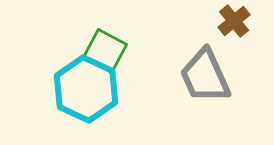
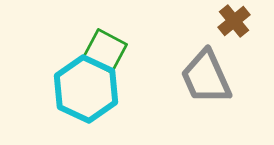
gray trapezoid: moved 1 px right, 1 px down
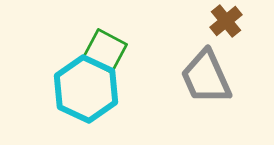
brown cross: moved 8 px left
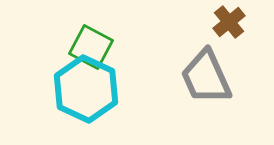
brown cross: moved 3 px right, 1 px down
green square: moved 14 px left, 4 px up
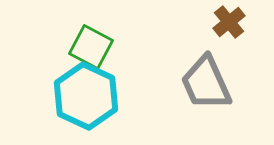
gray trapezoid: moved 6 px down
cyan hexagon: moved 7 px down
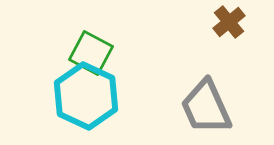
green square: moved 6 px down
gray trapezoid: moved 24 px down
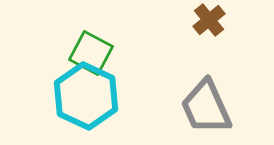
brown cross: moved 20 px left, 2 px up
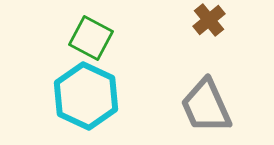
green square: moved 15 px up
gray trapezoid: moved 1 px up
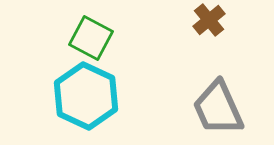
gray trapezoid: moved 12 px right, 2 px down
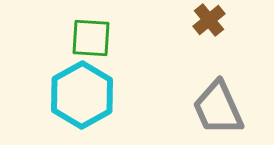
green square: rotated 24 degrees counterclockwise
cyan hexagon: moved 4 px left, 1 px up; rotated 6 degrees clockwise
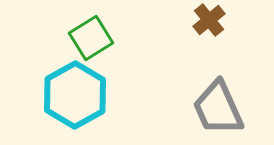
green square: rotated 36 degrees counterclockwise
cyan hexagon: moved 7 px left
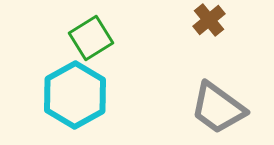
gray trapezoid: rotated 30 degrees counterclockwise
